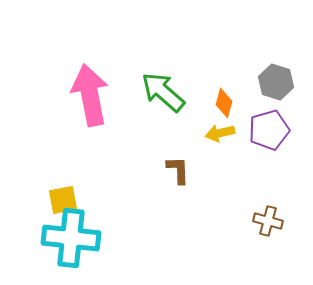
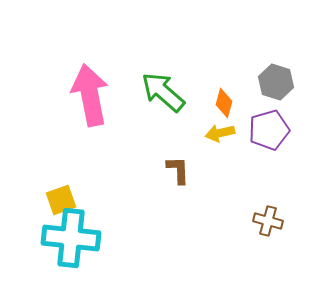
yellow square: moved 2 px left; rotated 8 degrees counterclockwise
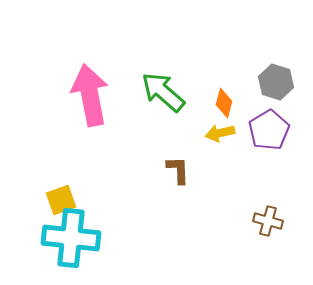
purple pentagon: rotated 15 degrees counterclockwise
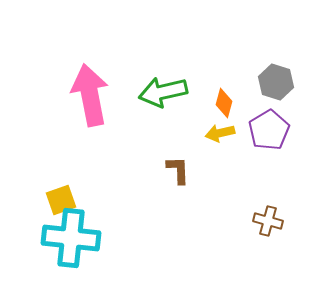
green arrow: rotated 54 degrees counterclockwise
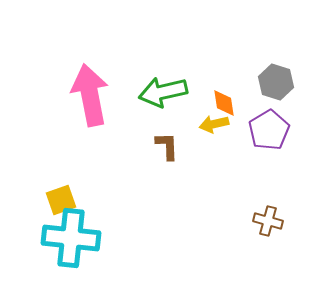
orange diamond: rotated 24 degrees counterclockwise
yellow arrow: moved 6 px left, 9 px up
brown L-shape: moved 11 px left, 24 px up
